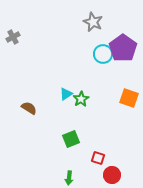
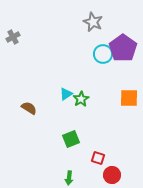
orange square: rotated 18 degrees counterclockwise
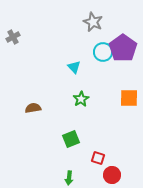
cyan circle: moved 2 px up
cyan triangle: moved 8 px right, 27 px up; rotated 40 degrees counterclockwise
brown semicircle: moved 4 px right; rotated 42 degrees counterclockwise
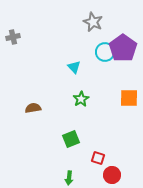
gray cross: rotated 16 degrees clockwise
cyan circle: moved 2 px right
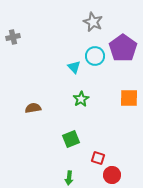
cyan circle: moved 10 px left, 4 px down
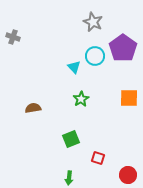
gray cross: rotated 32 degrees clockwise
red circle: moved 16 px right
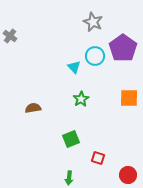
gray cross: moved 3 px left, 1 px up; rotated 16 degrees clockwise
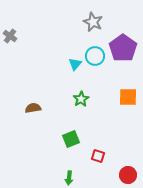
cyan triangle: moved 1 px right, 3 px up; rotated 24 degrees clockwise
orange square: moved 1 px left, 1 px up
red square: moved 2 px up
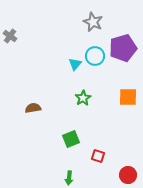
purple pentagon: rotated 20 degrees clockwise
green star: moved 2 px right, 1 px up
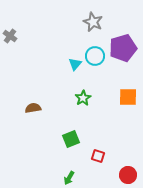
green arrow: rotated 24 degrees clockwise
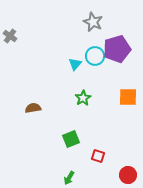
purple pentagon: moved 6 px left, 1 px down
